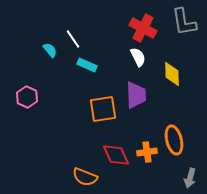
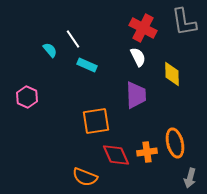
orange square: moved 7 px left, 12 px down
orange ellipse: moved 1 px right, 3 px down
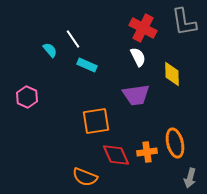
purple trapezoid: rotated 84 degrees clockwise
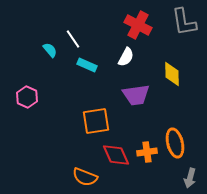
red cross: moved 5 px left, 3 px up
white semicircle: moved 12 px left; rotated 54 degrees clockwise
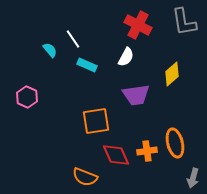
yellow diamond: rotated 50 degrees clockwise
orange cross: moved 1 px up
gray arrow: moved 3 px right
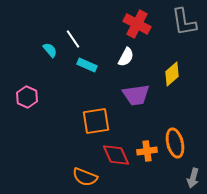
red cross: moved 1 px left, 1 px up
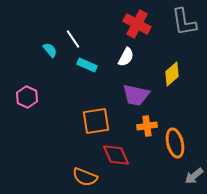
purple trapezoid: rotated 20 degrees clockwise
orange cross: moved 25 px up
gray arrow: moved 1 px right, 2 px up; rotated 36 degrees clockwise
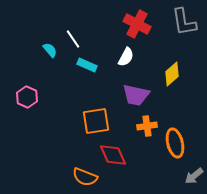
red diamond: moved 3 px left
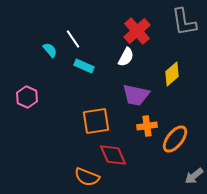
red cross: moved 7 px down; rotated 20 degrees clockwise
cyan rectangle: moved 3 px left, 1 px down
orange ellipse: moved 4 px up; rotated 52 degrees clockwise
orange semicircle: moved 2 px right
